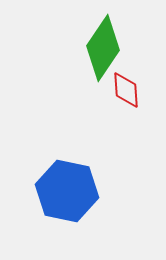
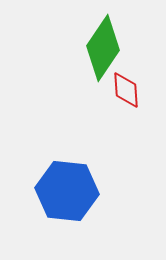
blue hexagon: rotated 6 degrees counterclockwise
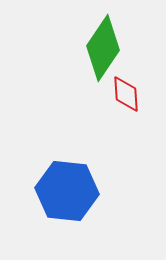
red diamond: moved 4 px down
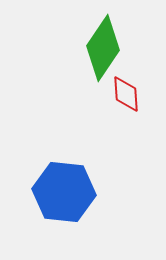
blue hexagon: moved 3 px left, 1 px down
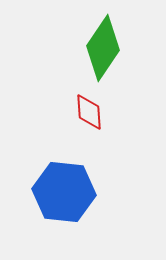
red diamond: moved 37 px left, 18 px down
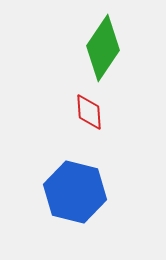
blue hexagon: moved 11 px right; rotated 8 degrees clockwise
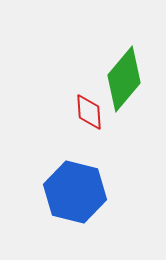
green diamond: moved 21 px right, 31 px down; rotated 6 degrees clockwise
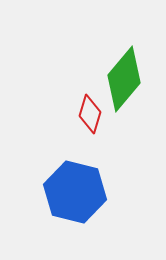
red diamond: moved 1 px right, 2 px down; rotated 21 degrees clockwise
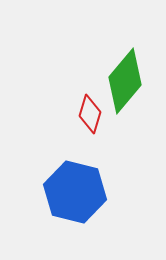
green diamond: moved 1 px right, 2 px down
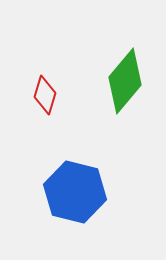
red diamond: moved 45 px left, 19 px up
